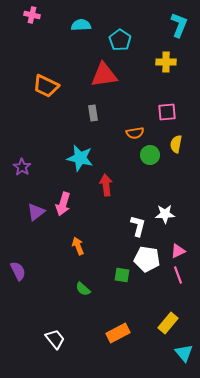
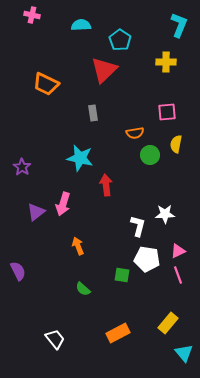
red triangle: moved 5 px up; rotated 36 degrees counterclockwise
orange trapezoid: moved 2 px up
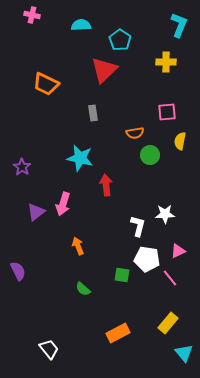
yellow semicircle: moved 4 px right, 3 px up
pink line: moved 8 px left, 3 px down; rotated 18 degrees counterclockwise
white trapezoid: moved 6 px left, 10 px down
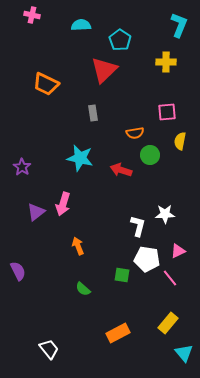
red arrow: moved 15 px right, 15 px up; rotated 65 degrees counterclockwise
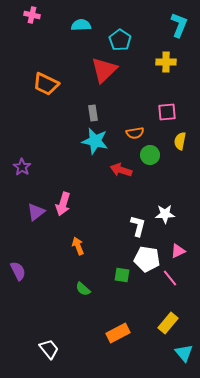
cyan star: moved 15 px right, 17 px up
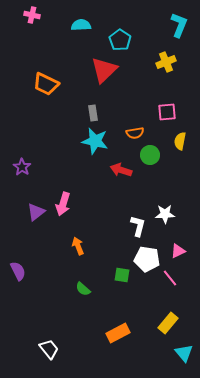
yellow cross: rotated 24 degrees counterclockwise
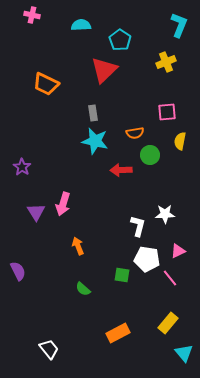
red arrow: rotated 20 degrees counterclockwise
purple triangle: rotated 24 degrees counterclockwise
